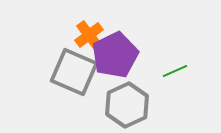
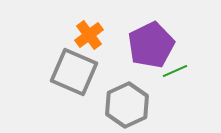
purple pentagon: moved 36 px right, 10 px up
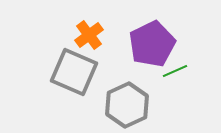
purple pentagon: moved 1 px right, 1 px up
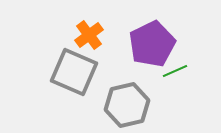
gray hexagon: rotated 12 degrees clockwise
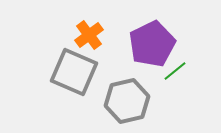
green line: rotated 15 degrees counterclockwise
gray hexagon: moved 4 px up
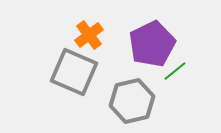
gray hexagon: moved 5 px right
